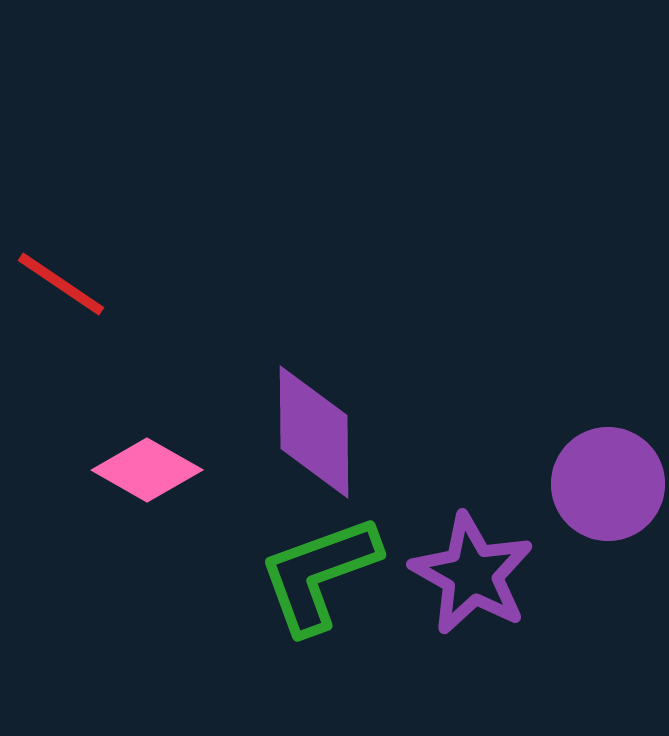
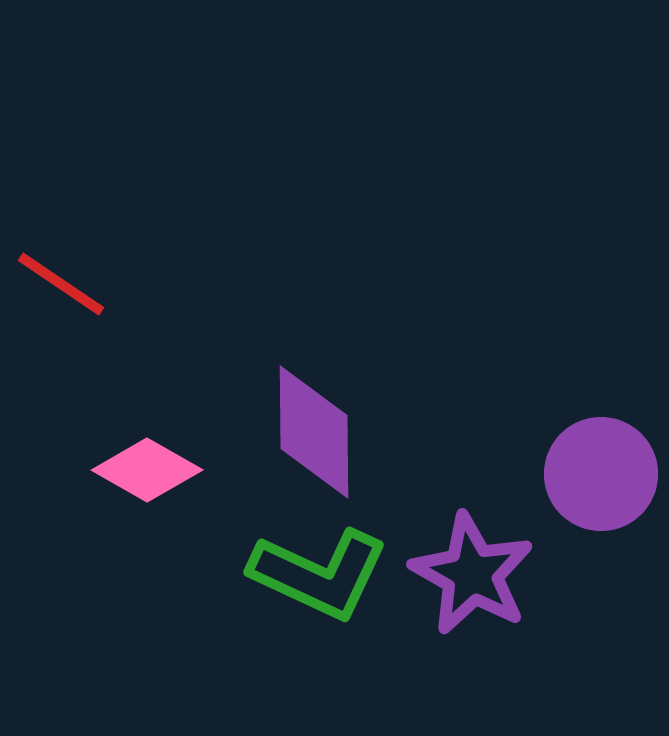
purple circle: moved 7 px left, 10 px up
green L-shape: rotated 135 degrees counterclockwise
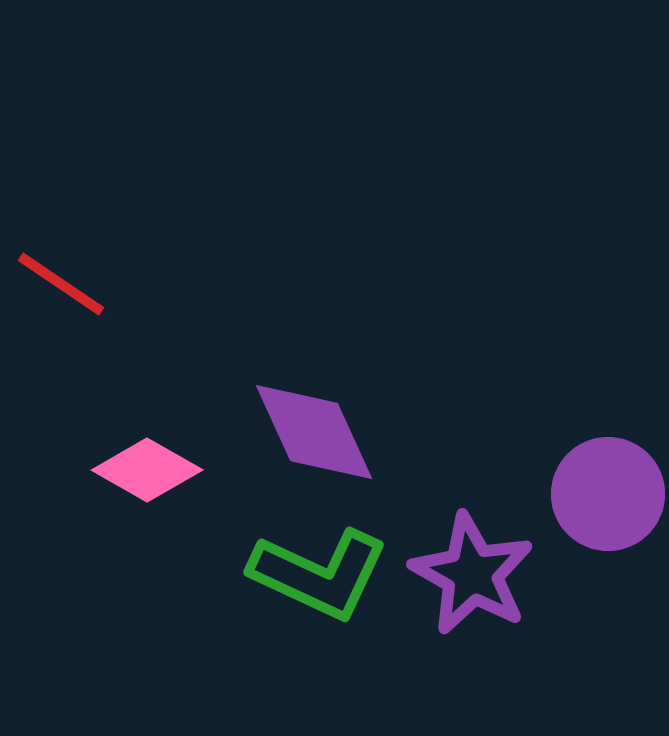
purple diamond: rotated 24 degrees counterclockwise
purple circle: moved 7 px right, 20 px down
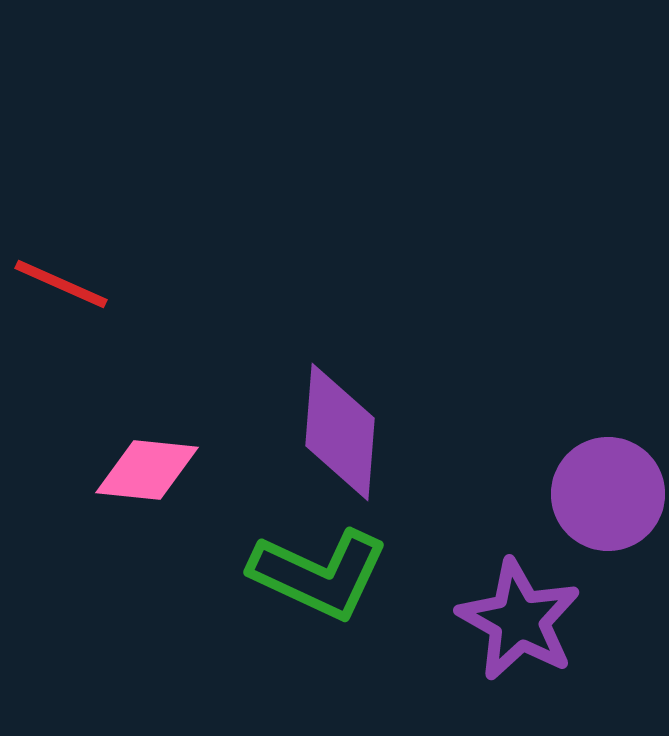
red line: rotated 10 degrees counterclockwise
purple diamond: moved 26 px right; rotated 29 degrees clockwise
pink diamond: rotated 24 degrees counterclockwise
purple star: moved 47 px right, 46 px down
